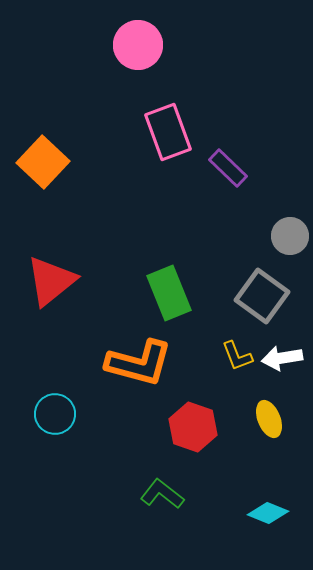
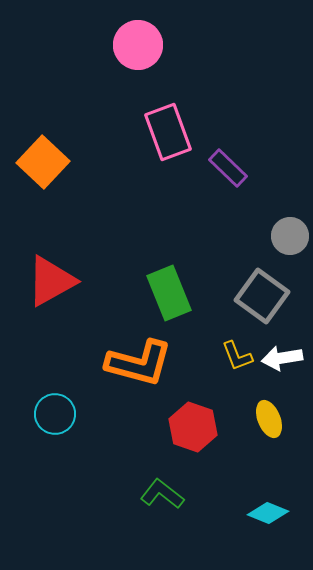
red triangle: rotated 10 degrees clockwise
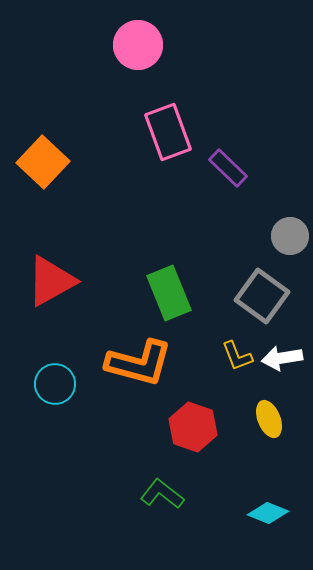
cyan circle: moved 30 px up
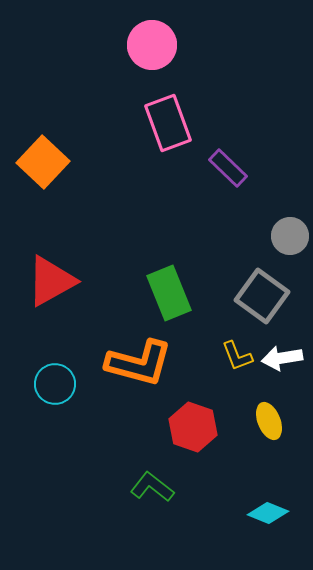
pink circle: moved 14 px right
pink rectangle: moved 9 px up
yellow ellipse: moved 2 px down
green L-shape: moved 10 px left, 7 px up
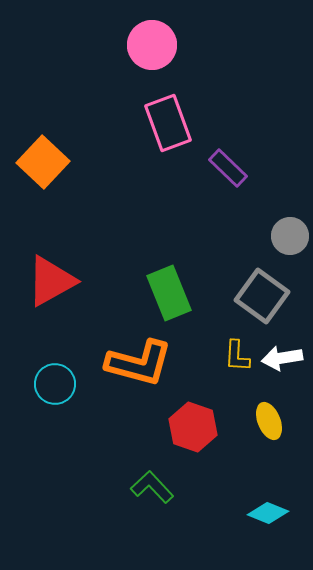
yellow L-shape: rotated 24 degrees clockwise
green L-shape: rotated 9 degrees clockwise
